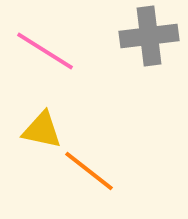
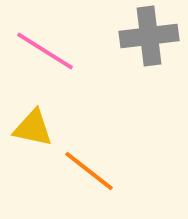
yellow triangle: moved 9 px left, 2 px up
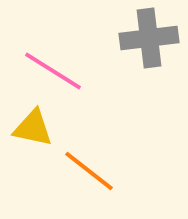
gray cross: moved 2 px down
pink line: moved 8 px right, 20 px down
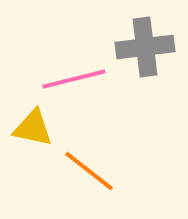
gray cross: moved 4 px left, 9 px down
pink line: moved 21 px right, 8 px down; rotated 46 degrees counterclockwise
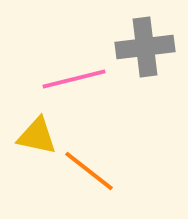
yellow triangle: moved 4 px right, 8 px down
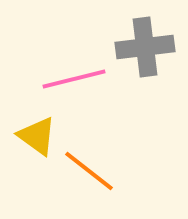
yellow triangle: rotated 24 degrees clockwise
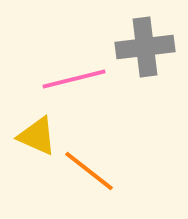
yellow triangle: rotated 12 degrees counterclockwise
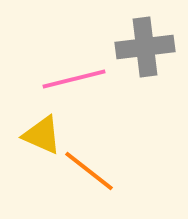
yellow triangle: moved 5 px right, 1 px up
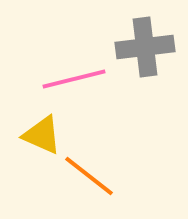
orange line: moved 5 px down
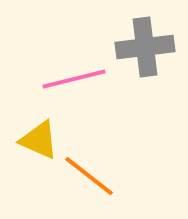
yellow triangle: moved 3 px left, 5 px down
